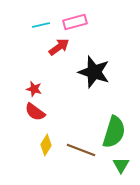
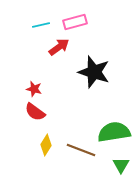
green semicircle: rotated 116 degrees counterclockwise
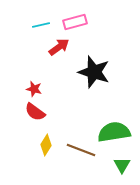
green triangle: moved 1 px right
